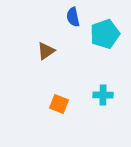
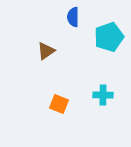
blue semicircle: rotated 12 degrees clockwise
cyan pentagon: moved 4 px right, 3 px down
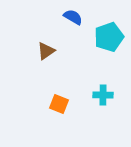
blue semicircle: rotated 120 degrees clockwise
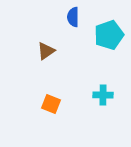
blue semicircle: rotated 120 degrees counterclockwise
cyan pentagon: moved 2 px up
orange square: moved 8 px left
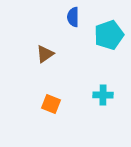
brown triangle: moved 1 px left, 3 px down
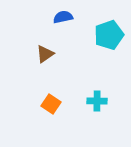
blue semicircle: moved 10 px left; rotated 78 degrees clockwise
cyan cross: moved 6 px left, 6 px down
orange square: rotated 12 degrees clockwise
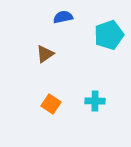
cyan cross: moved 2 px left
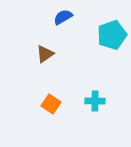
blue semicircle: rotated 18 degrees counterclockwise
cyan pentagon: moved 3 px right
